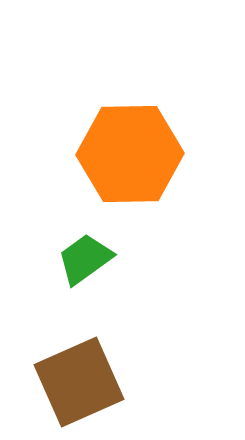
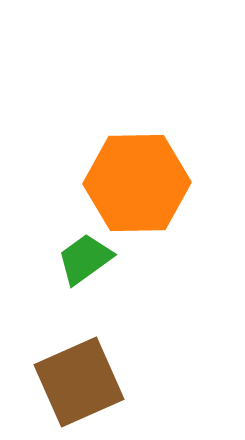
orange hexagon: moved 7 px right, 29 px down
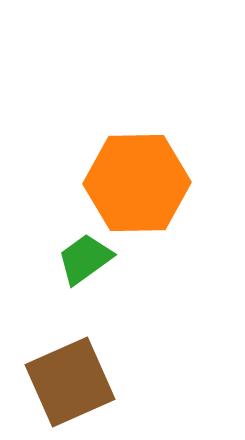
brown square: moved 9 px left
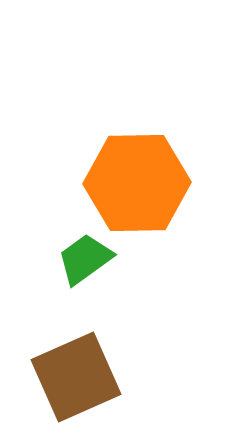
brown square: moved 6 px right, 5 px up
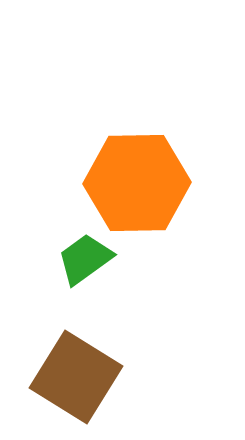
brown square: rotated 34 degrees counterclockwise
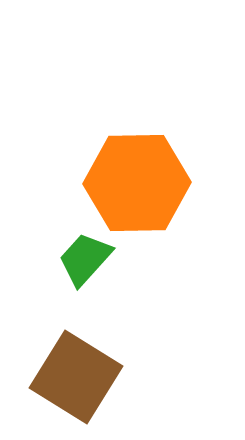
green trapezoid: rotated 12 degrees counterclockwise
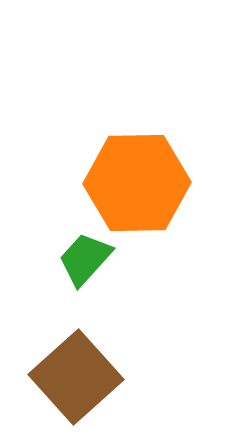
brown square: rotated 16 degrees clockwise
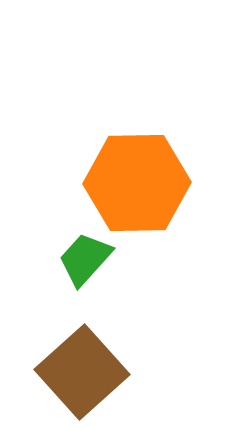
brown square: moved 6 px right, 5 px up
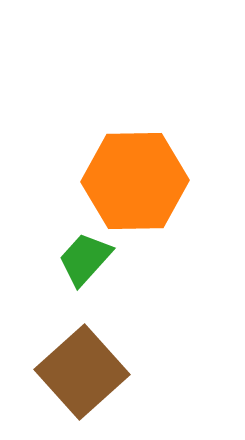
orange hexagon: moved 2 px left, 2 px up
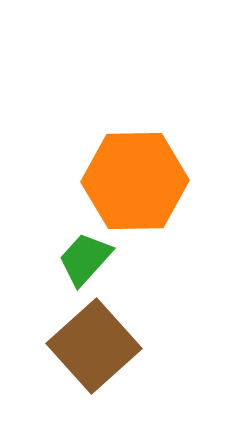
brown square: moved 12 px right, 26 px up
